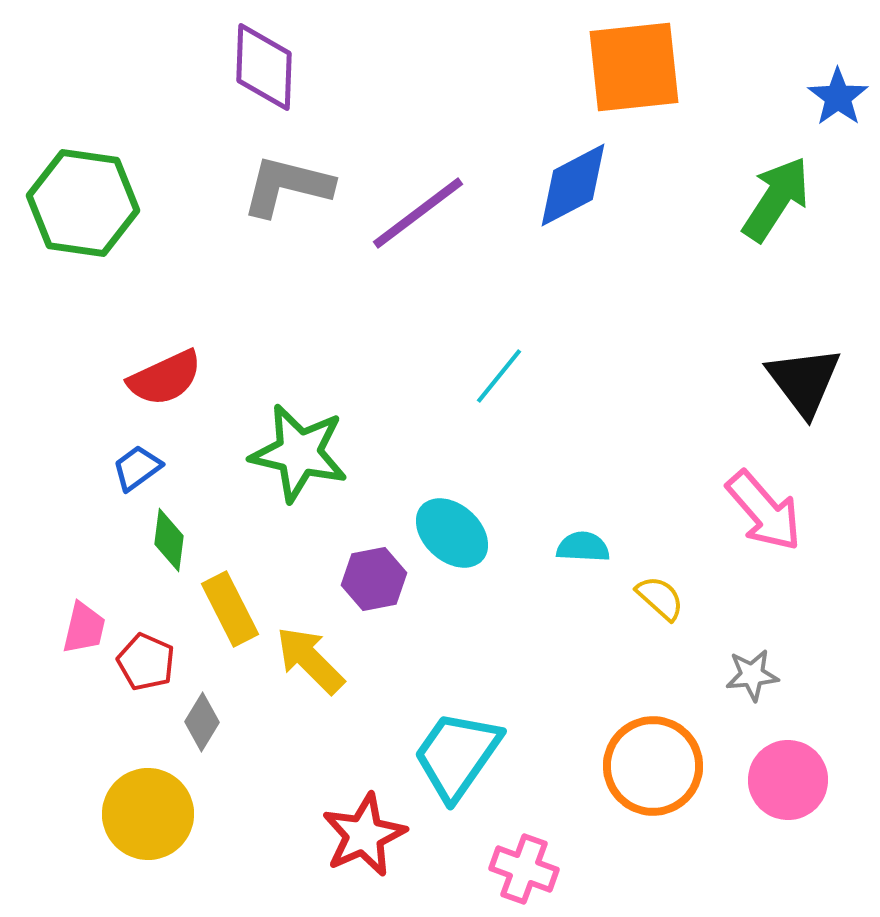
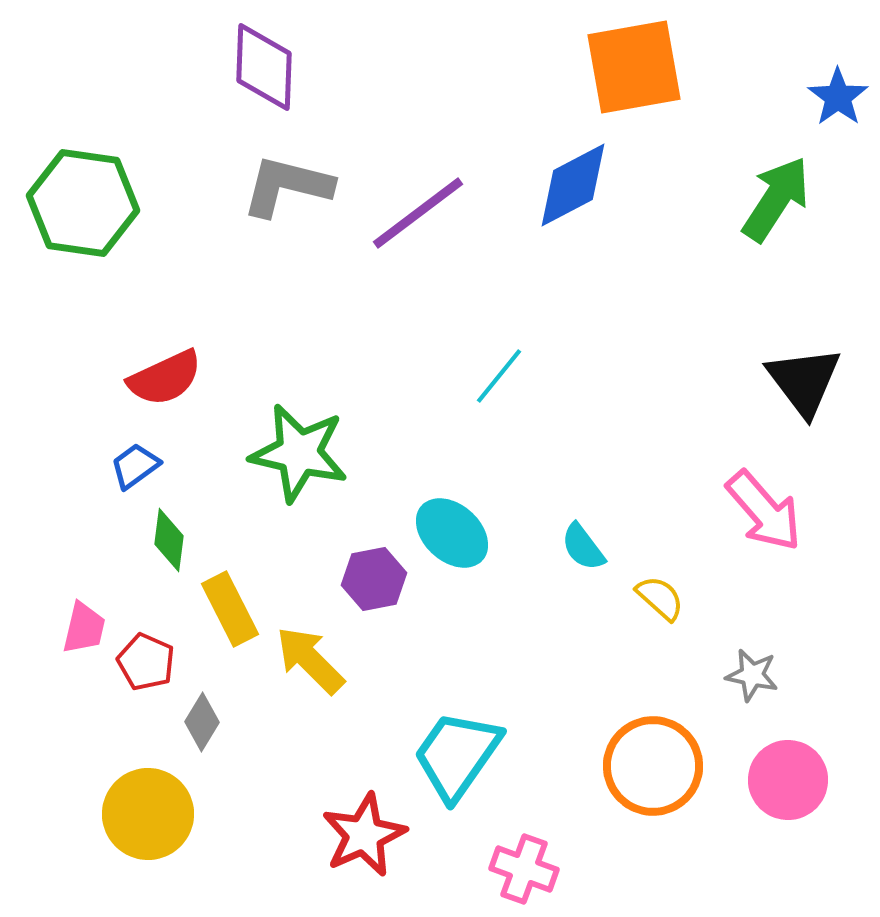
orange square: rotated 4 degrees counterclockwise
blue trapezoid: moved 2 px left, 2 px up
cyan semicircle: rotated 130 degrees counterclockwise
gray star: rotated 18 degrees clockwise
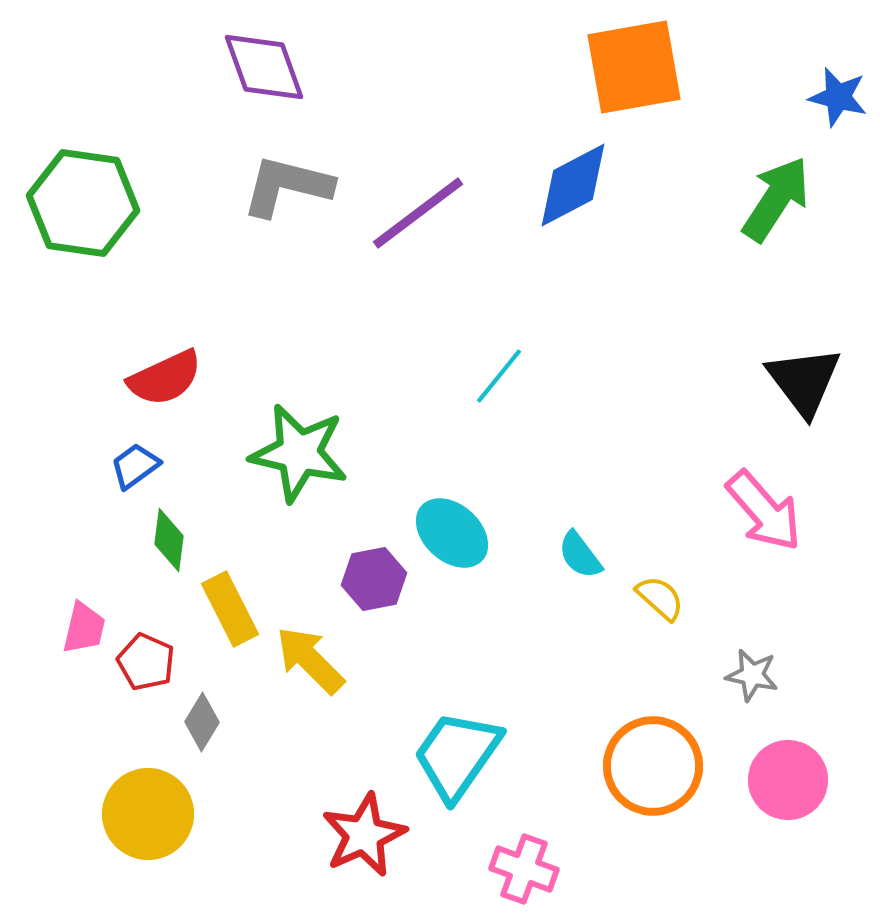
purple diamond: rotated 22 degrees counterclockwise
blue star: rotated 22 degrees counterclockwise
cyan semicircle: moved 3 px left, 8 px down
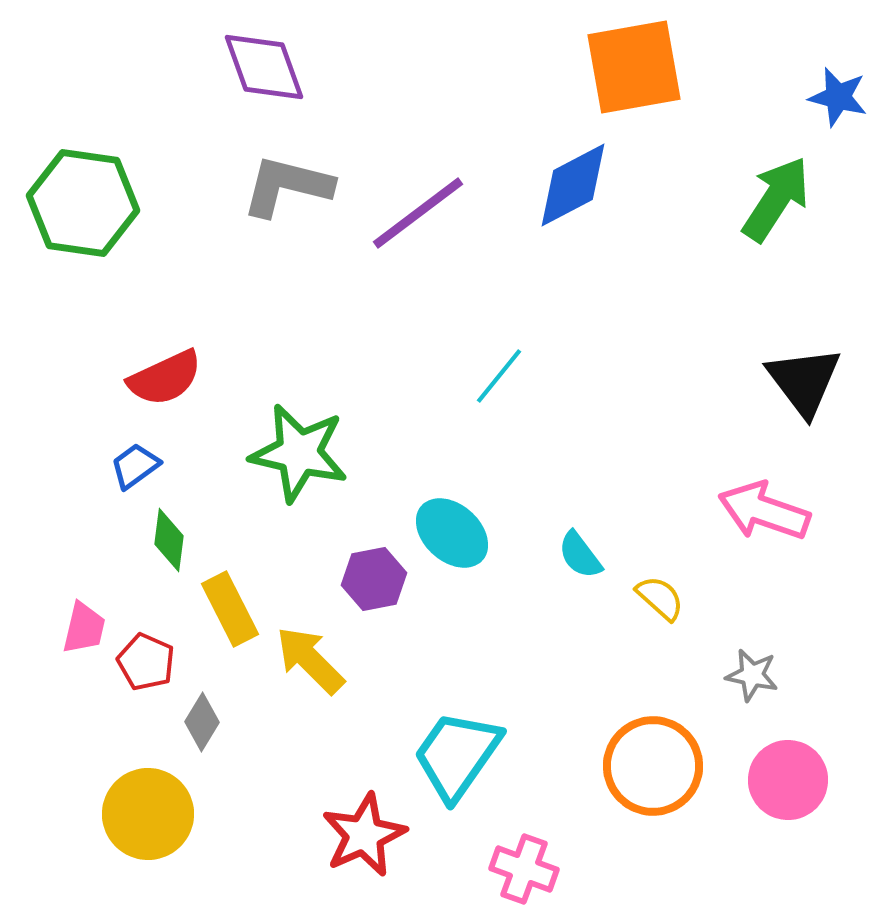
pink arrow: rotated 150 degrees clockwise
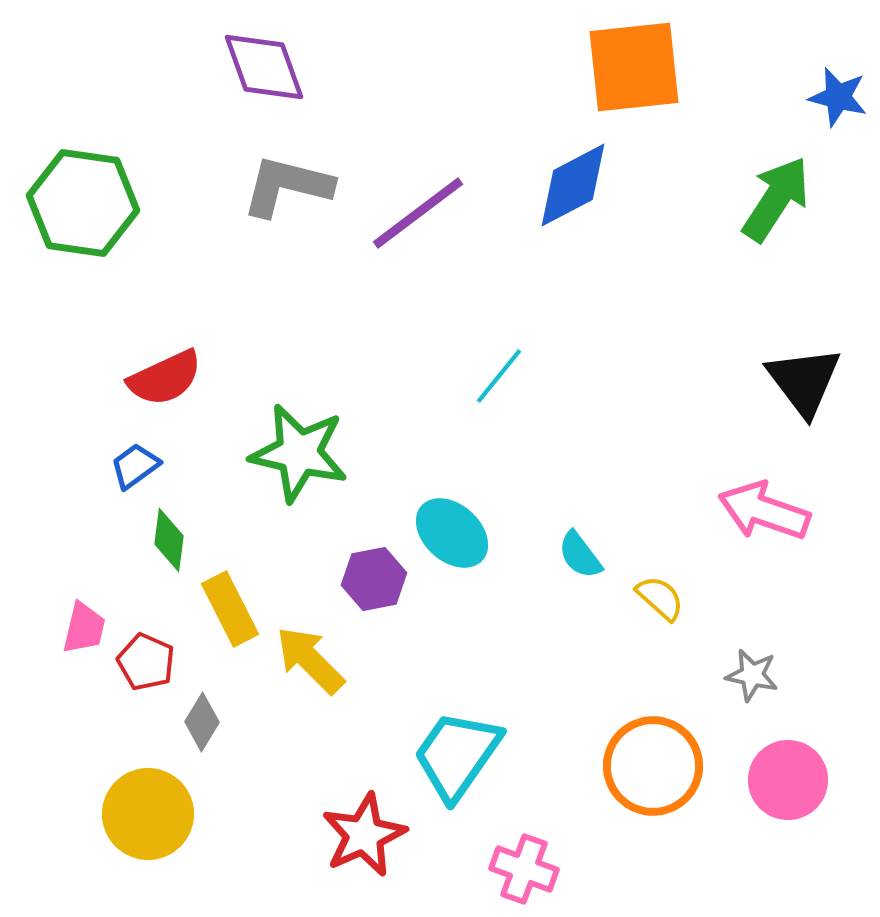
orange square: rotated 4 degrees clockwise
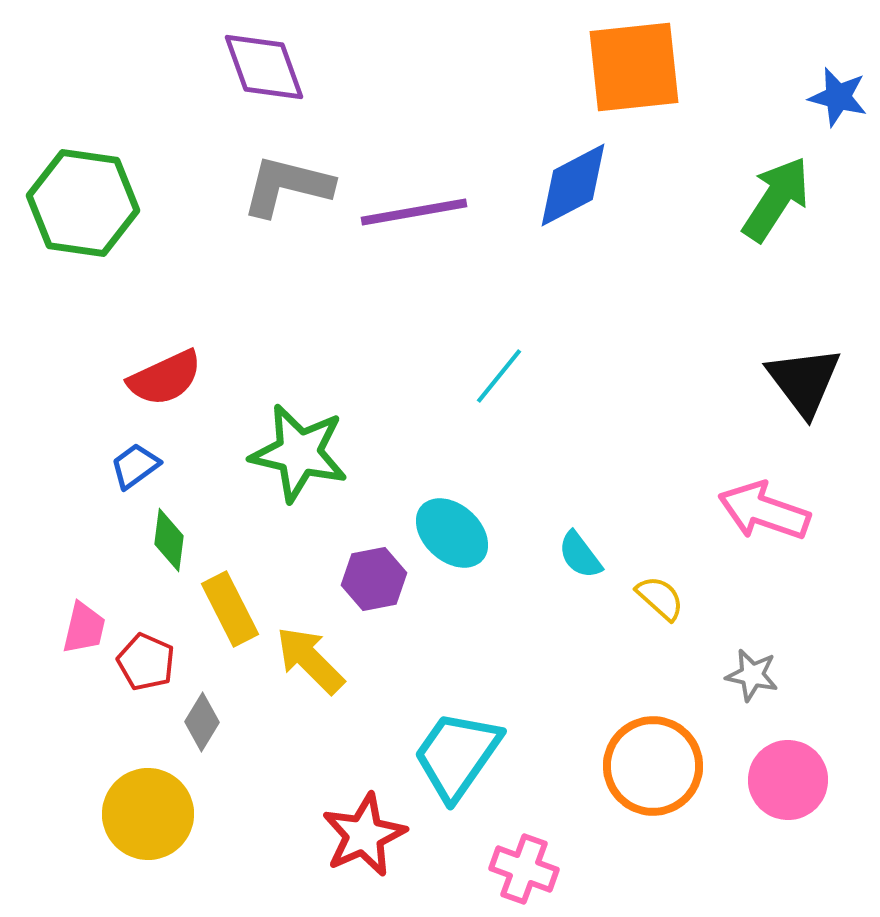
purple line: moved 4 px left, 1 px up; rotated 27 degrees clockwise
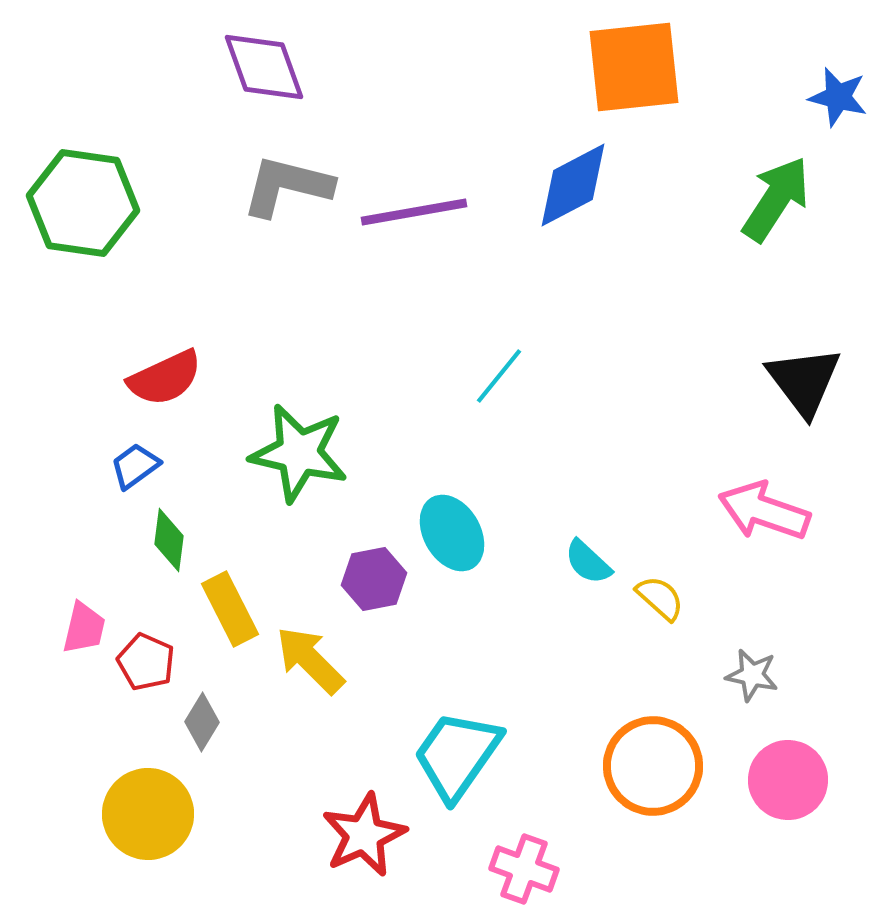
cyan ellipse: rotated 18 degrees clockwise
cyan semicircle: moved 8 px right, 7 px down; rotated 10 degrees counterclockwise
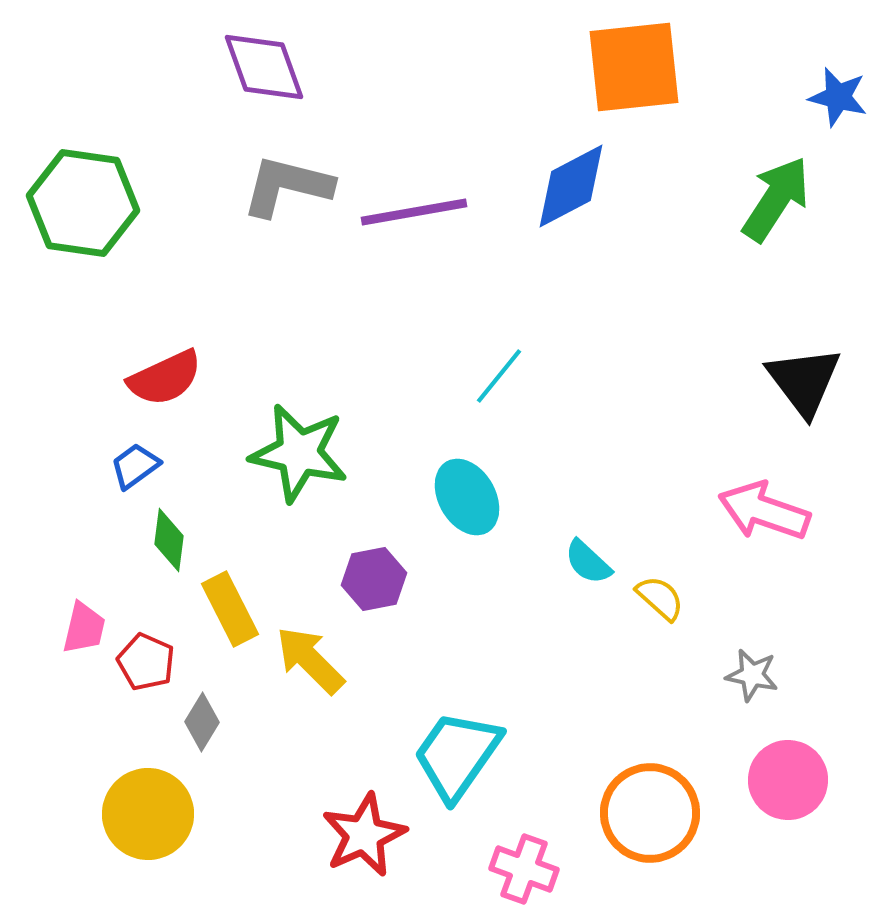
blue diamond: moved 2 px left, 1 px down
cyan ellipse: moved 15 px right, 36 px up
orange circle: moved 3 px left, 47 px down
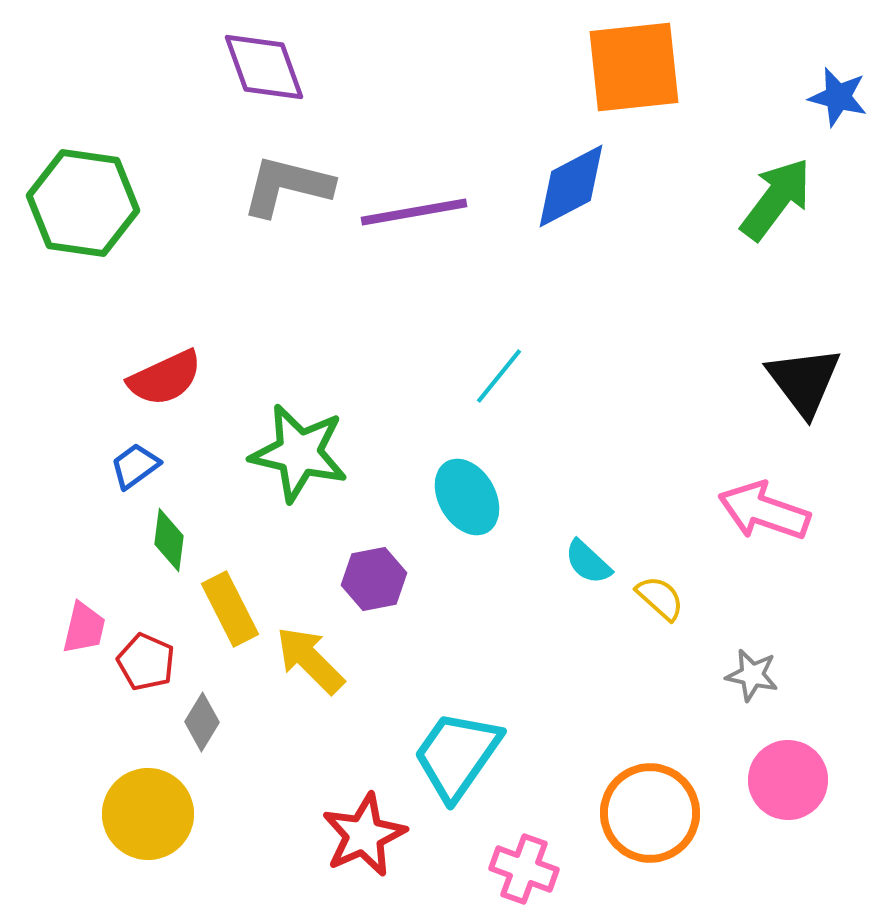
green arrow: rotated 4 degrees clockwise
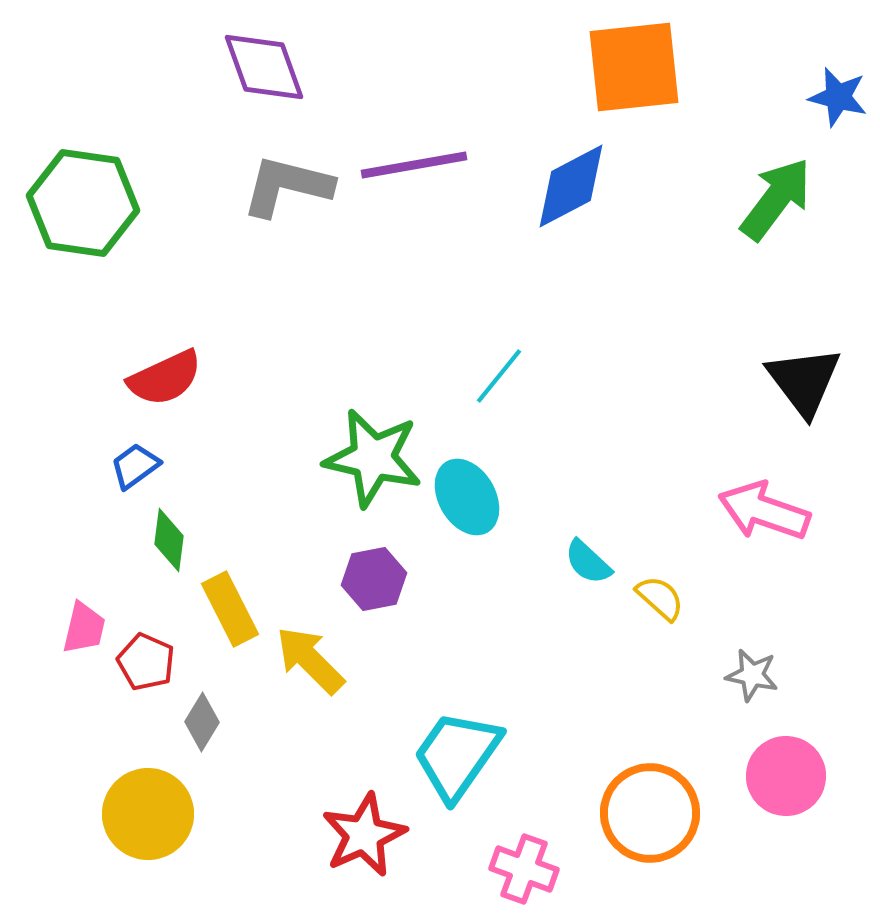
purple line: moved 47 px up
green star: moved 74 px right, 5 px down
pink circle: moved 2 px left, 4 px up
